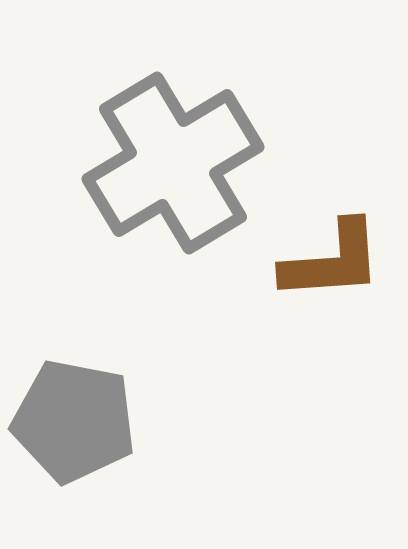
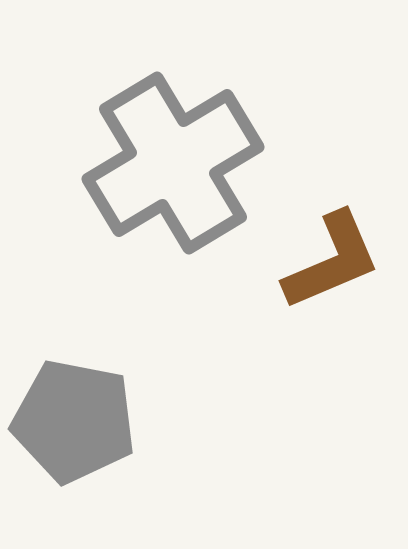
brown L-shape: rotated 19 degrees counterclockwise
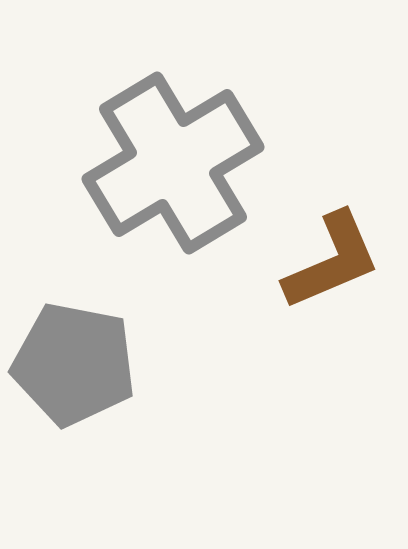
gray pentagon: moved 57 px up
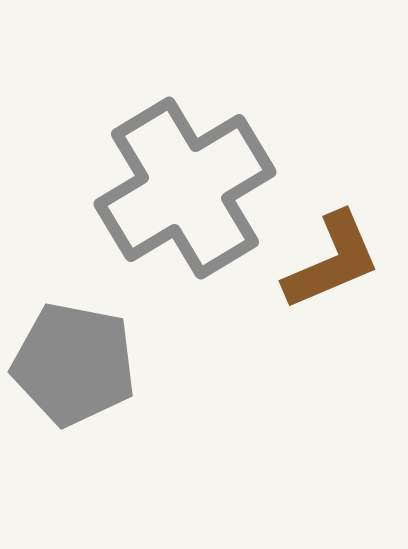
gray cross: moved 12 px right, 25 px down
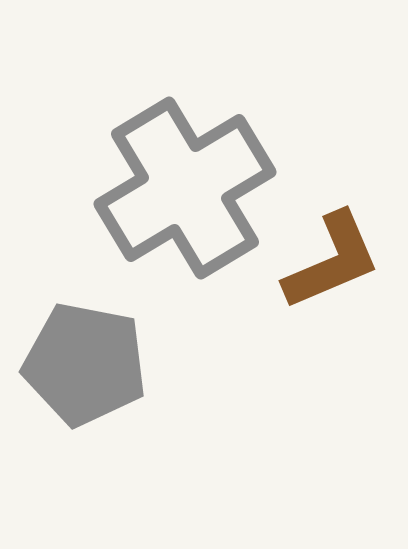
gray pentagon: moved 11 px right
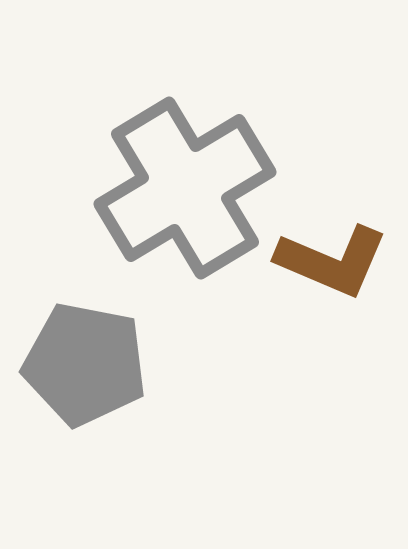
brown L-shape: rotated 46 degrees clockwise
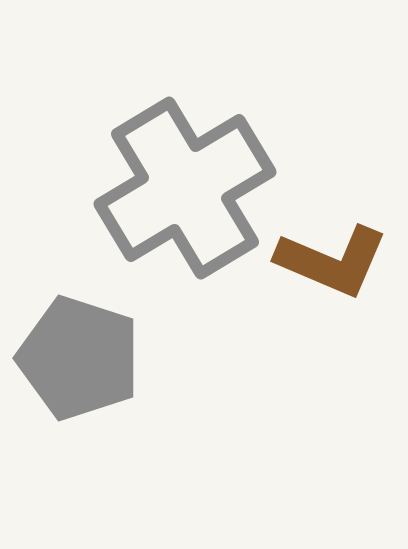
gray pentagon: moved 6 px left, 6 px up; rotated 7 degrees clockwise
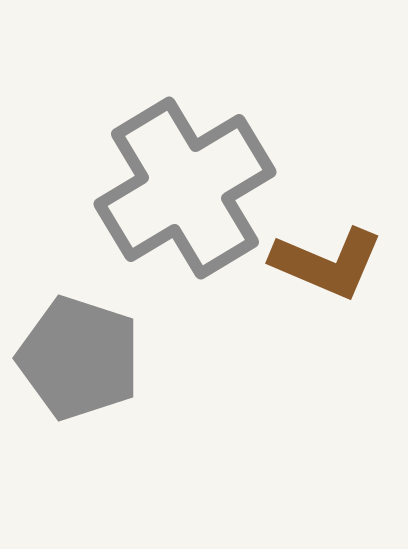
brown L-shape: moved 5 px left, 2 px down
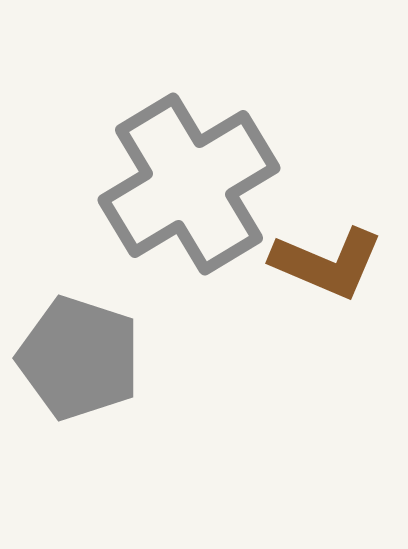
gray cross: moved 4 px right, 4 px up
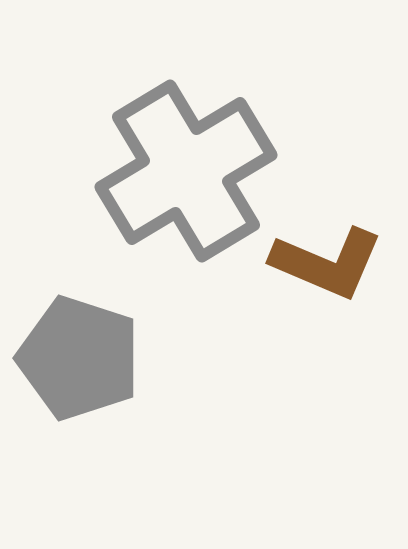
gray cross: moved 3 px left, 13 px up
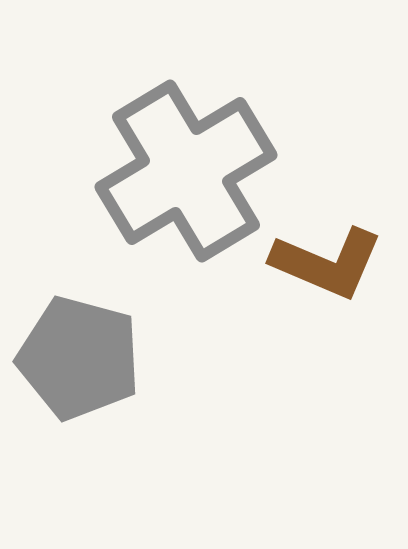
gray pentagon: rotated 3 degrees counterclockwise
